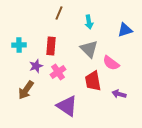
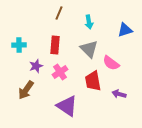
red rectangle: moved 4 px right, 1 px up
pink cross: moved 2 px right
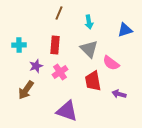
purple triangle: moved 5 px down; rotated 15 degrees counterclockwise
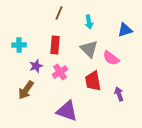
pink semicircle: moved 5 px up
purple arrow: rotated 56 degrees clockwise
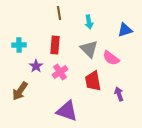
brown line: rotated 32 degrees counterclockwise
purple star: rotated 16 degrees counterclockwise
brown arrow: moved 6 px left, 1 px down
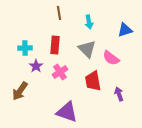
cyan cross: moved 6 px right, 3 px down
gray triangle: moved 2 px left
purple triangle: moved 1 px down
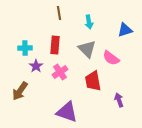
purple arrow: moved 6 px down
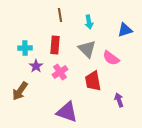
brown line: moved 1 px right, 2 px down
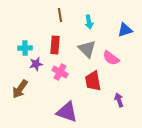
purple star: moved 2 px up; rotated 24 degrees clockwise
pink cross: rotated 28 degrees counterclockwise
brown arrow: moved 2 px up
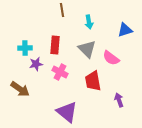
brown line: moved 2 px right, 5 px up
brown arrow: rotated 90 degrees counterclockwise
purple triangle: rotated 20 degrees clockwise
